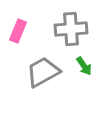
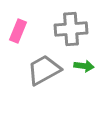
green arrow: rotated 48 degrees counterclockwise
gray trapezoid: moved 1 px right, 2 px up
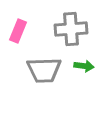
gray trapezoid: rotated 153 degrees counterclockwise
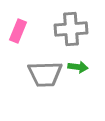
green arrow: moved 6 px left, 1 px down
gray trapezoid: moved 1 px right, 4 px down
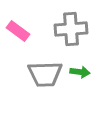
pink rectangle: rotated 75 degrees counterclockwise
green arrow: moved 2 px right, 5 px down
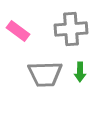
green arrow: rotated 84 degrees clockwise
